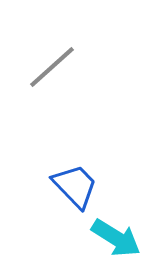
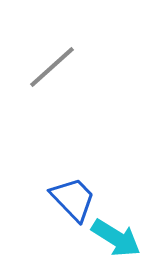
blue trapezoid: moved 2 px left, 13 px down
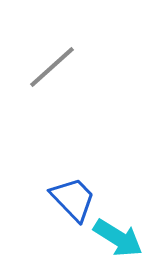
cyan arrow: moved 2 px right
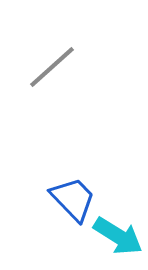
cyan arrow: moved 2 px up
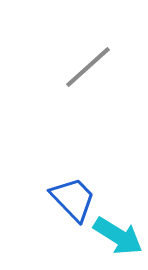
gray line: moved 36 px right
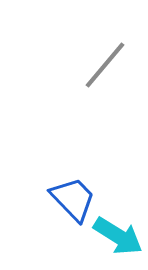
gray line: moved 17 px right, 2 px up; rotated 8 degrees counterclockwise
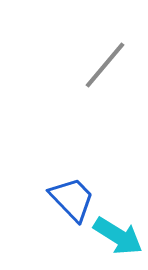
blue trapezoid: moved 1 px left
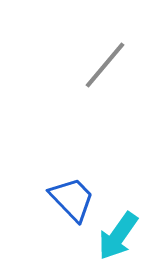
cyan arrow: rotated 93 degrees clockwise
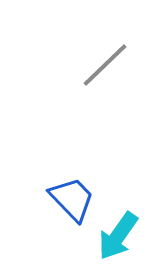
gray line: rotated 6 degrees clockwise
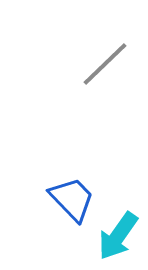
gray line: moved 1 px up
